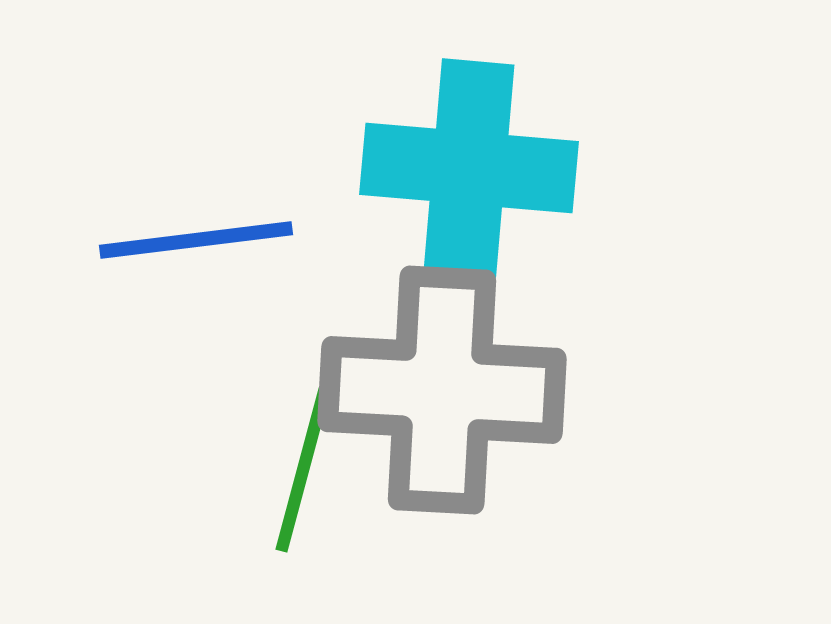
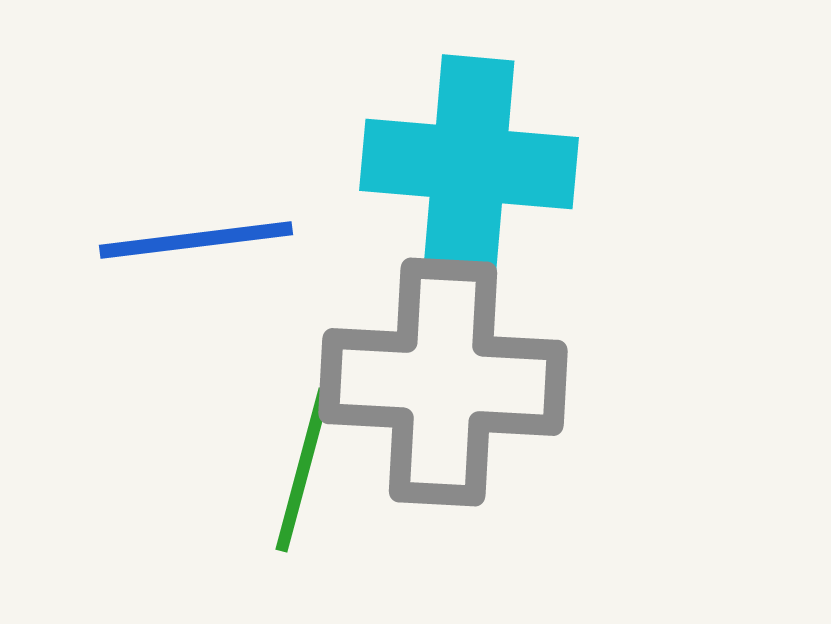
cyan cross: moved 4 px up
gray cross: moved 1 px right, 8 px up
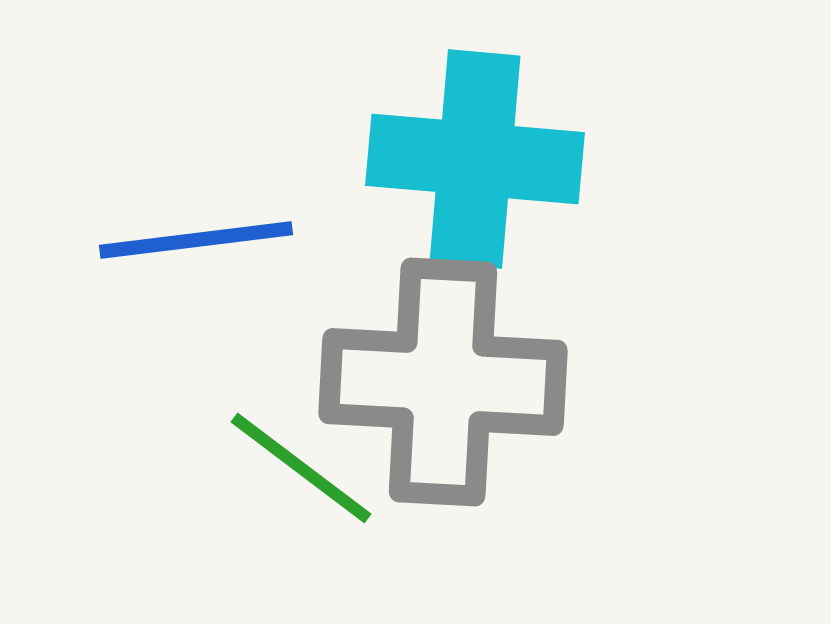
cyan cross: moved 6 px right, 5 px up
green line: moved 2 px left, 2 px up; rotated 68 degrees counterclockwise
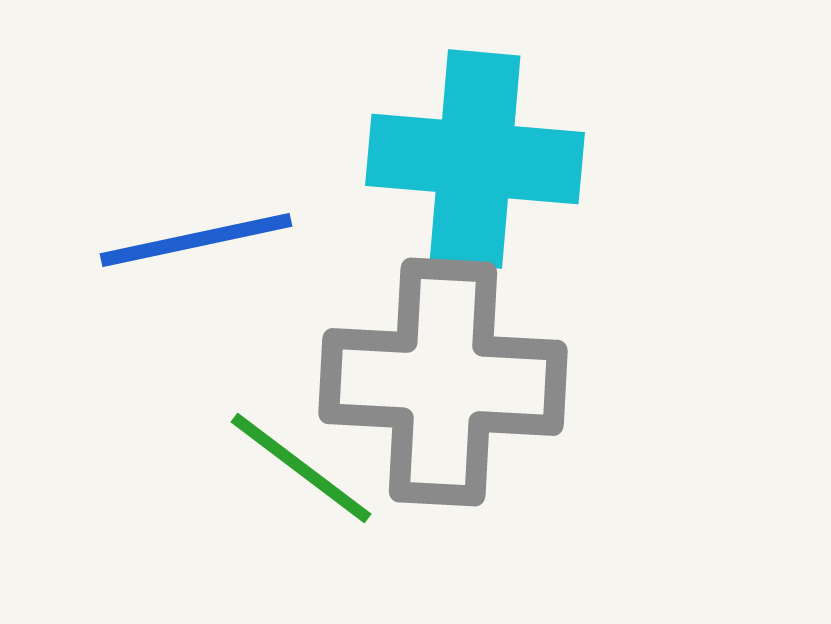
blue line: rotated 5 degrees counterclockwise
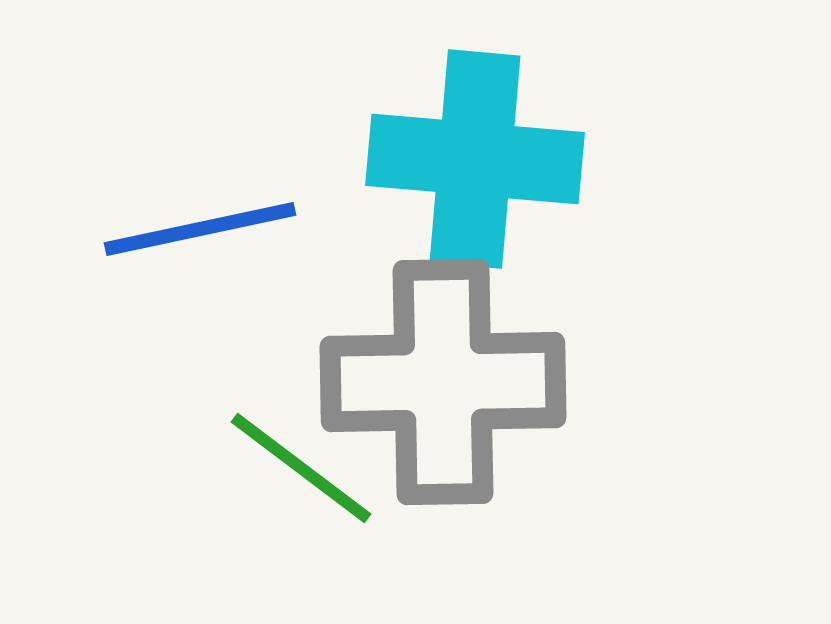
blue line: moved 4 px right, 11 px up
gray cross: rotated 4 degrees counterclockwise
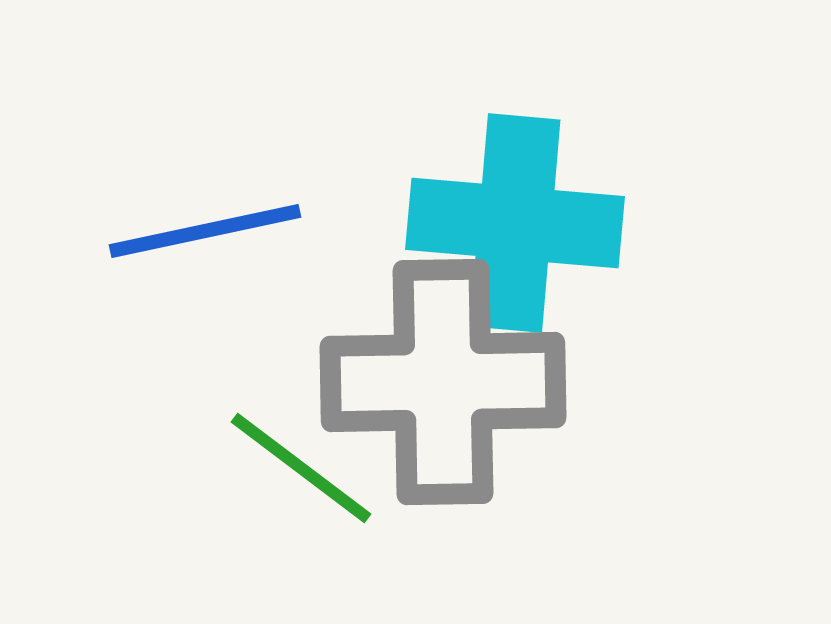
cyan cross: moved 40 px right, 64 px down
blue line: moved 5 px right, 2 px down
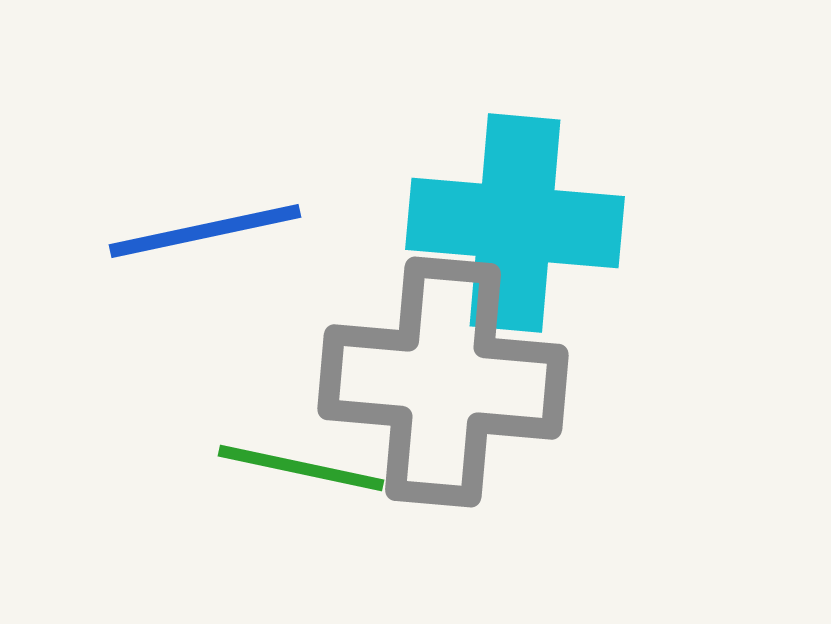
gray cross: rotated 6 degrees clockwise
green line: rotated 25 degrees counterclockwise
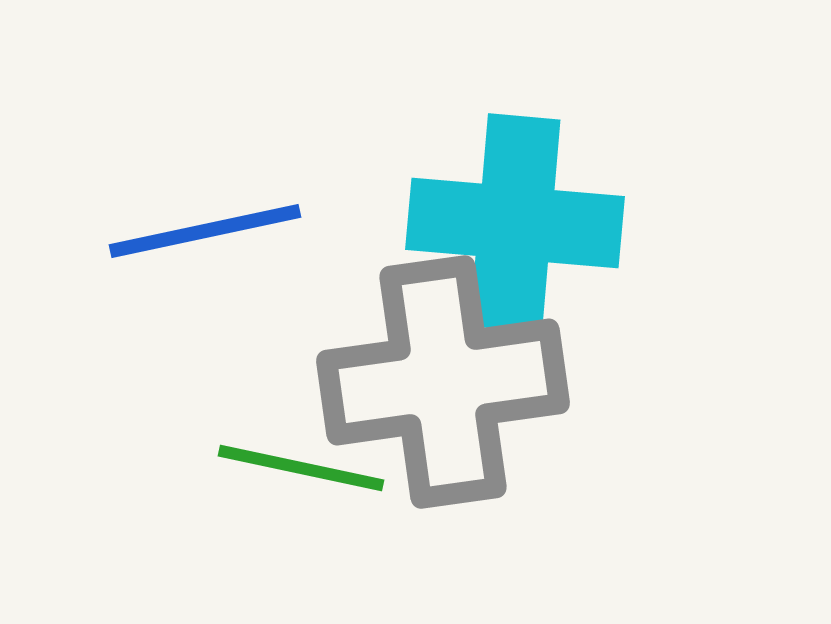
gray cross: rotated 13 degrees counterclockwise
